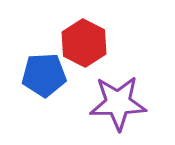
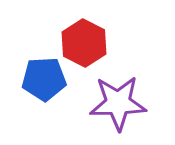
blue pentagon: moved 4 px down
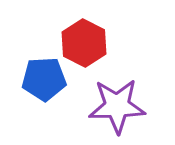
purple star: moved 1 px left, 3 px down
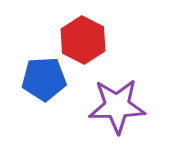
red hexagon: moved 1 px left, 3 px up
